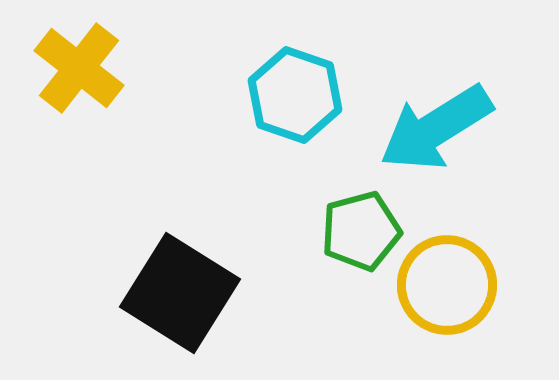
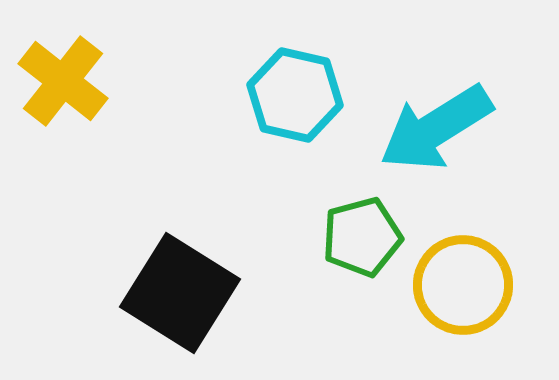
yellow cross: moved 16 px left, 13 px down
cyan hexagon: rotated 6 degrees counterclockwise
green pentagon: moved 1 px right, 6 px down
yellow circle: moved 16 px right
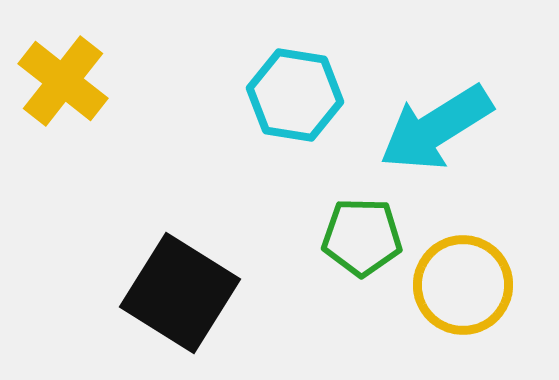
cyan hexagon: rotated 4 degrees counterclockwise
green pentagon: rotated 16 degrees clockwise
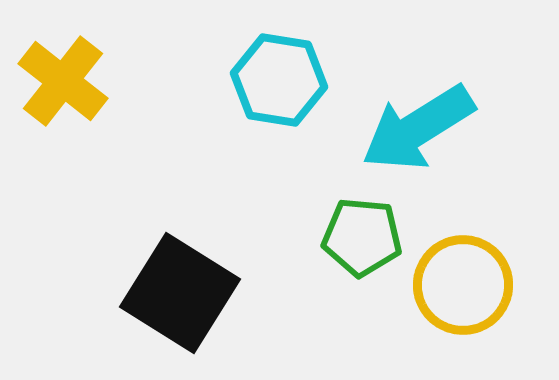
cyan hexagon: moved 16 px left, 15 px up
cyan arrow: moved 18 px left
green pentagon: rotated 4 degrees clockwise
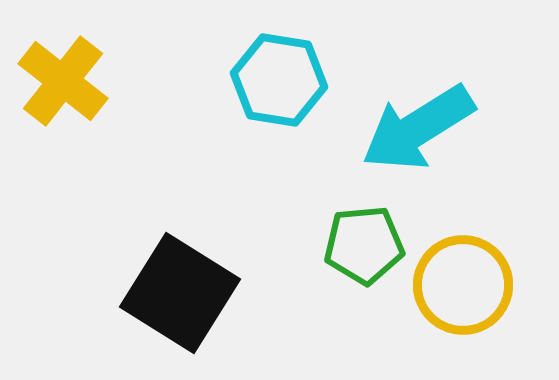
green pentagon: moved 2 px right, 8 px down; rotated 10 degrees counterclockwise
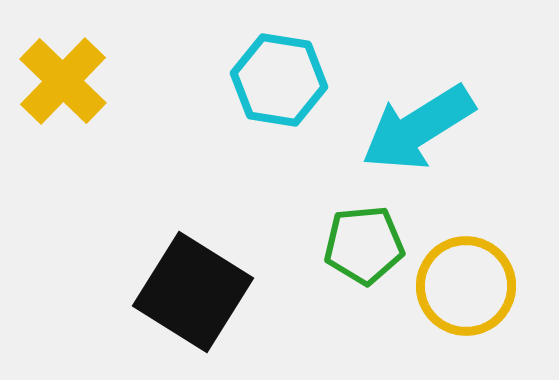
yellow cross: rotated 6 degrees clockwise
yellow circle: moved 3 px right, 1 px down
black square: moved 13 px right, 1 px up
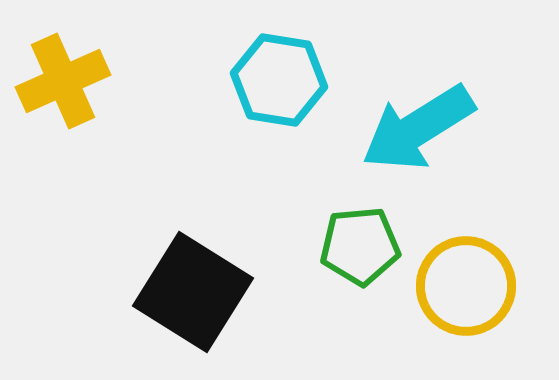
yellow cross: rotated 22 degrees clockwise
green pentagon: moved 4 px left, 1 px down
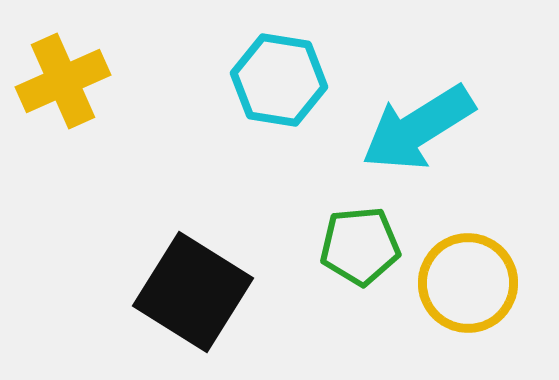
yellow circle: moved 2 px right, 3 px up
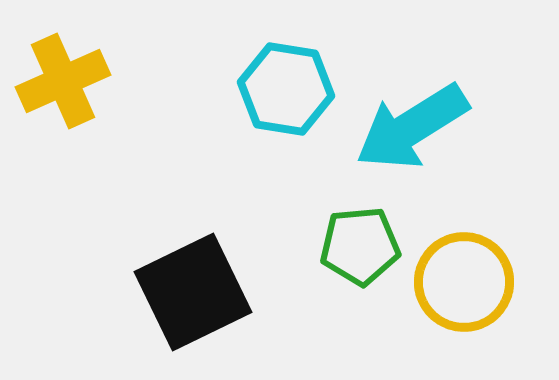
cyan hexagon: moved 7 px right, 9 px down
cyan arrow: moved 6 px left, 1 px up
yellow circle: moved 4 px left, 1 px up
black square: rotated 32 degrees clockwise
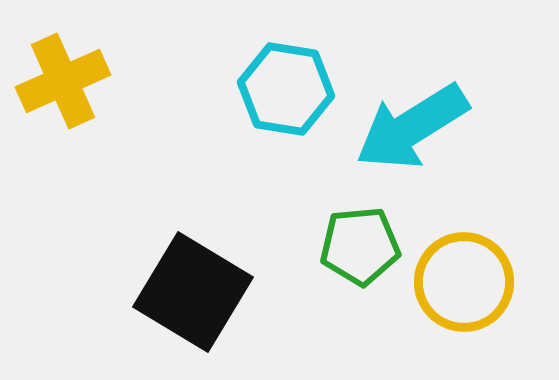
black square: rotated 33 degrees counterclockwise
